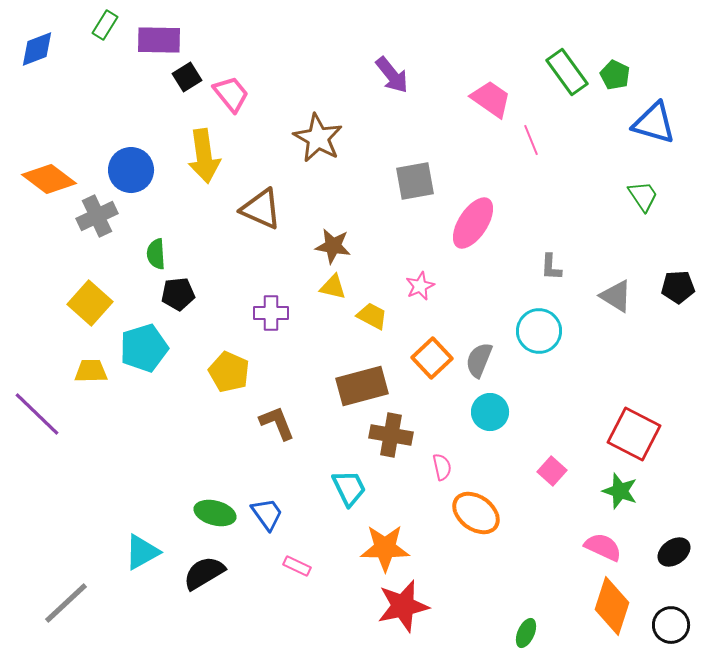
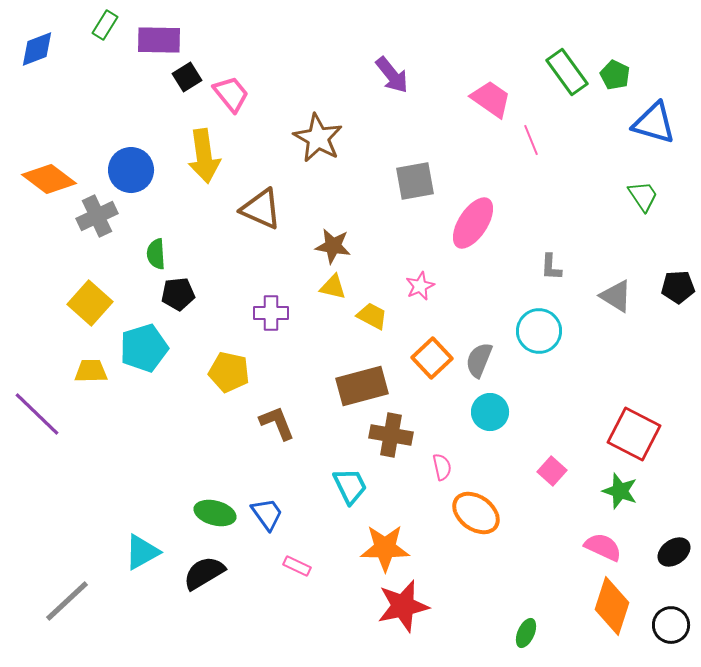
yellow pentagon at (229, 372): rotated 12 degrees counterclockwise
cyan trapezoid at (349, 488): moved 1 px right, 2 px up
gray line at (66, 603): moved 1 px right, 2 px up
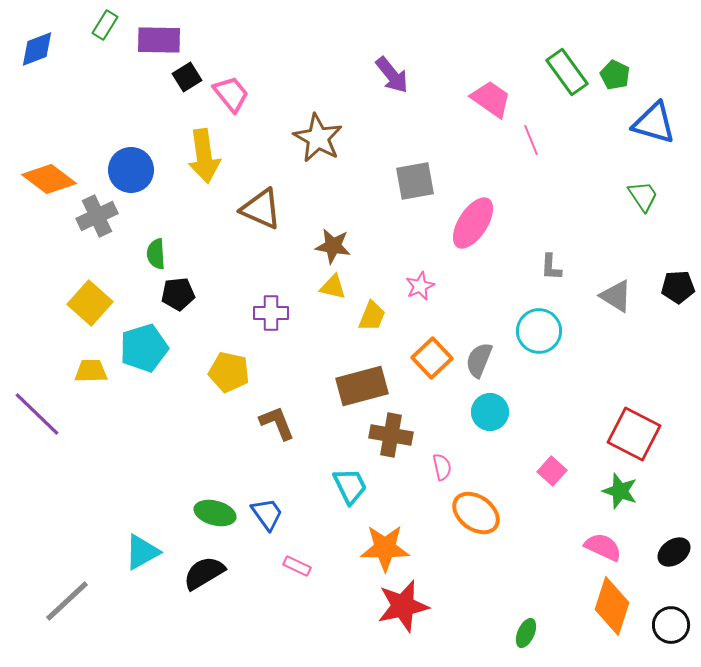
yellow trapezoid at (372, 316): rotated 84 degrees clockwise
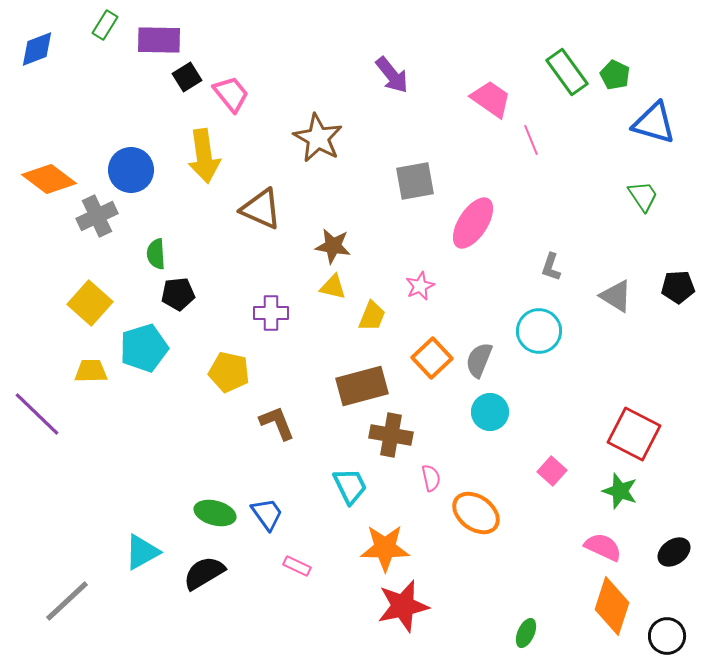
gray L-shape at (551, 267): rotated 16 degrees clockwise
pink semicircle at (442, 467): moved 11 px left, 11 px down
black circle at (671, 625): moved 4 px left, 11 px down
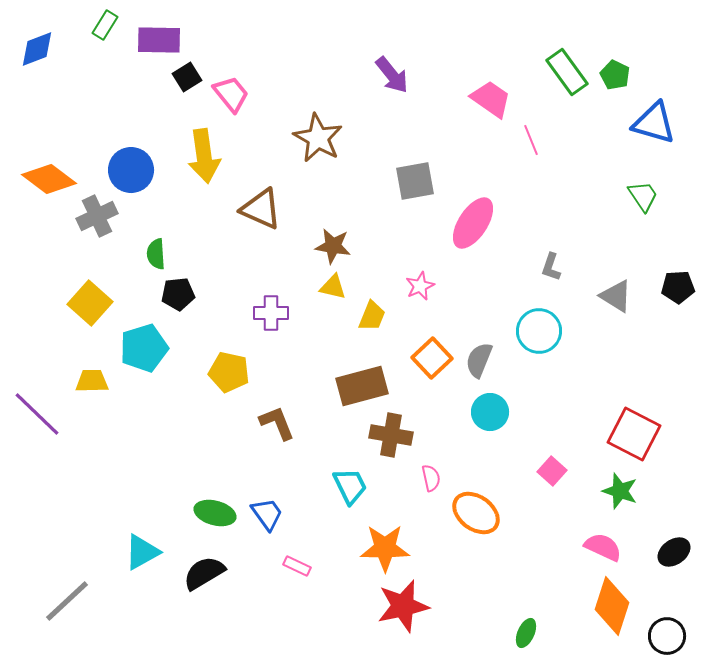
yellow trapezoid at (91, 371): moved 1 px right, 10 px down
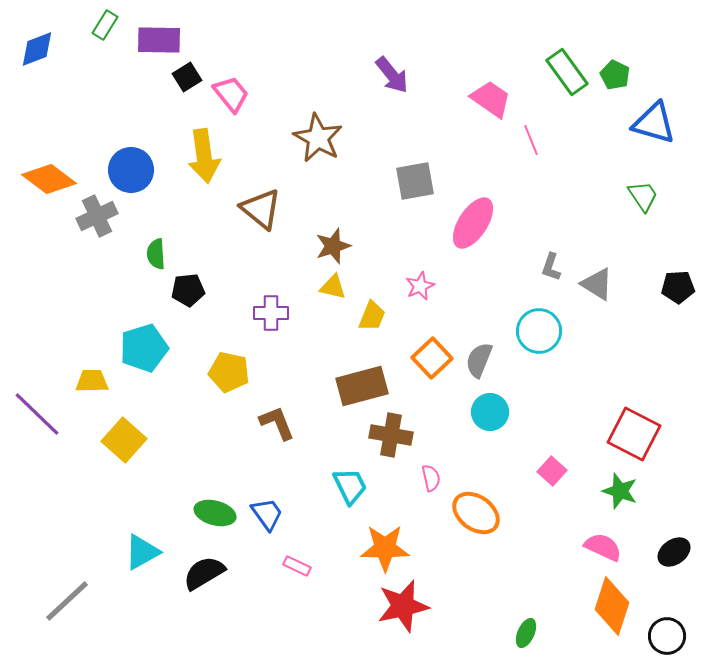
brown triangle at (261, 209): rotated 15 degrees clockwise
brown star at (333, 246): rotated 27 degrees counterclockwise
black pentagon at (178, 294): moved 10 px right, 4 px up
gray triangle at (616, 296): moved 19 px left, 12 px up
yellow square at (90, 303): moved 34 px right, 137 px down
